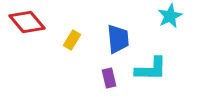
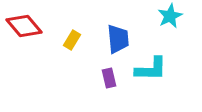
red diamond: moved 3 px left, 4 px down
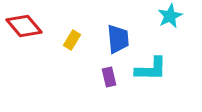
purple rectangle: moved 1 px up
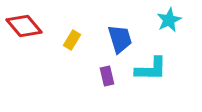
cyan star: moved 1 px left, 4 px down
blue trapezoid: moved 2 px right; rotated 12 degrees counterclockwise
purple rectangle: moved 2 px left, 1 px up
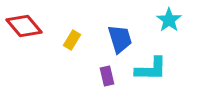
cyan star: rotated 10 degrees counterclockwise
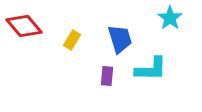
cyan star: moved 1 px right, 2 px up
purple rectangle: rotated 18 degrees clockwise
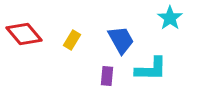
red diamond: moved 8 px down
blue trapezoid: moved 1 px right, 1 px down; rotated 12 degrees counterclockwise
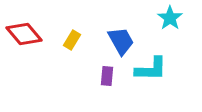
blue trapezoid: moved 1 px down
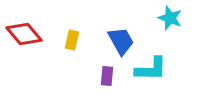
cyan star: rotated 15 degrees counterclockwise
yellow rectangle: rotated 18 degrees counterclockwise
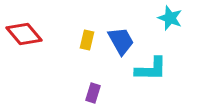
yellow rectangle: moved 15 px right
purple rectangle: moved 14 px left, 17 px down; rotated 12 degrees clockwise
